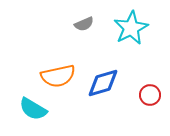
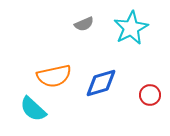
orange semicircle: moved 4 px left
blue diamond: moved 2 px left
cyan semicircle: rotated 12 degrees clockwise
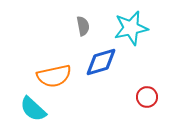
gray semicircle: moved 1 px left, 2 px down; rotated 78 degrees counterclockwise
cyan star: rotated 16 degrees clockwise
blue diamond: moved 21 px up
red circle: moved 3 px left, 2 px down
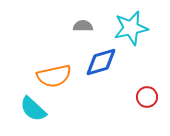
gray semicircle: rotated 78 degrees counterclockwise
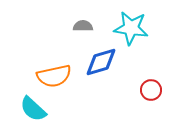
cyan star: rotated 20 degrees clockwise
red circle: moved 4 px right, 7 px up
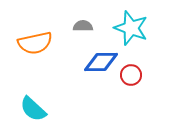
cyan star: rotated 12 degrees clockwise
blue diamond: rotated 16 degrees clockwise
orange semicircle: moved 19 px left, 33 px up
red circle: moved 20 px left, 15 px up
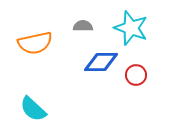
red circle: moved 5 px right
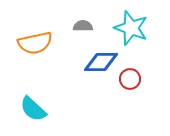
red circle: moved 6 px left, 4 px down
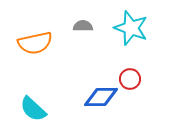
blue diamond: moved 35 px down
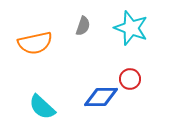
gray semicircle: rotated 108 degrees clockwise
cyan semicircle: moved 9 px right, 2 px up
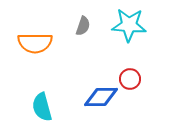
cyan star: moved 2 px left, 3 px up; rotated 16 degrees counterclockwise
orange semicircle: rotated 12 degrees clockwise
cyan semicircle: rotated 32 degrees clockwise
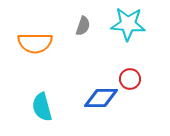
cyan star: moved 1 px left, 1 px up
blue diamond: moved 1 px down
